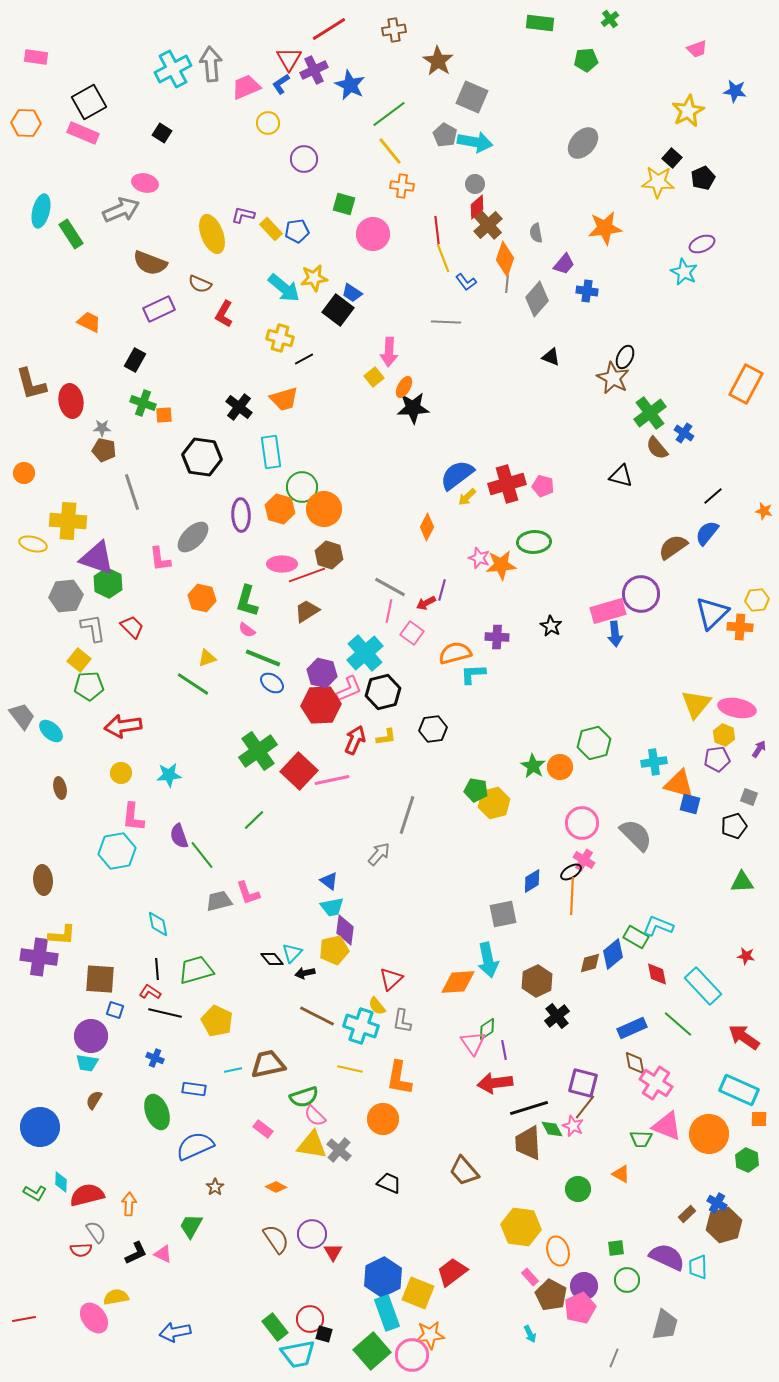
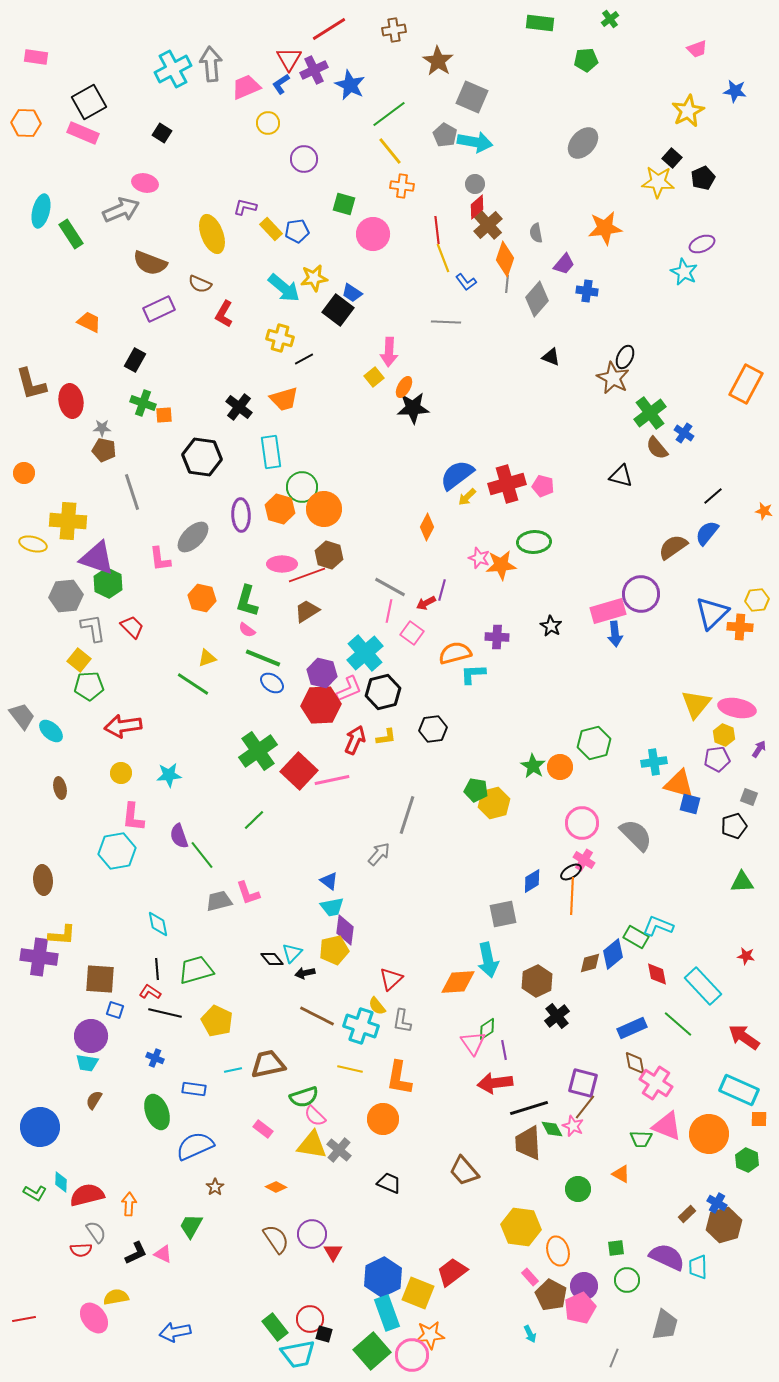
purple L-shape at (243, 215): moved 2 px right, 8 px up
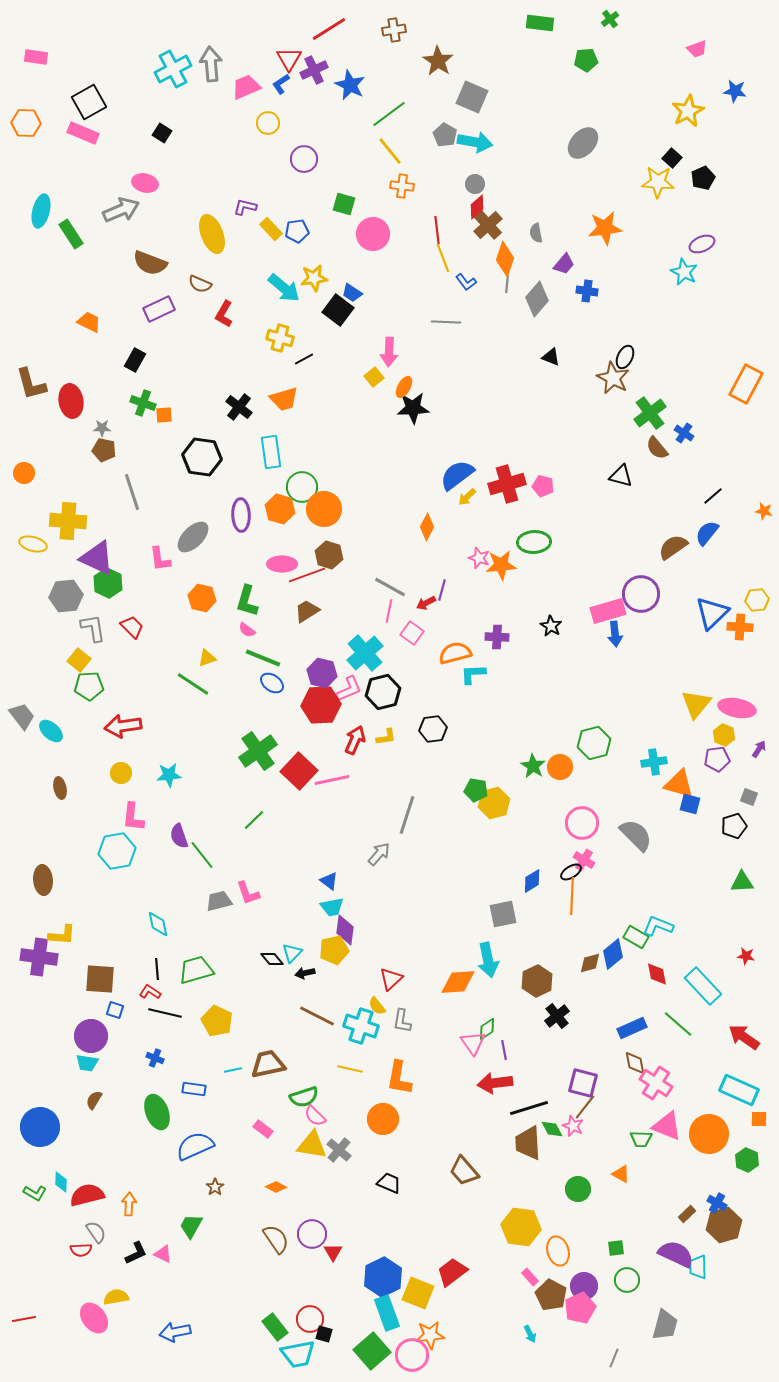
purple triangle at (97, 558): rotated 6 degrees clockwise
purple semicircle at (667, 1257): moved 9 px right, 3 px up
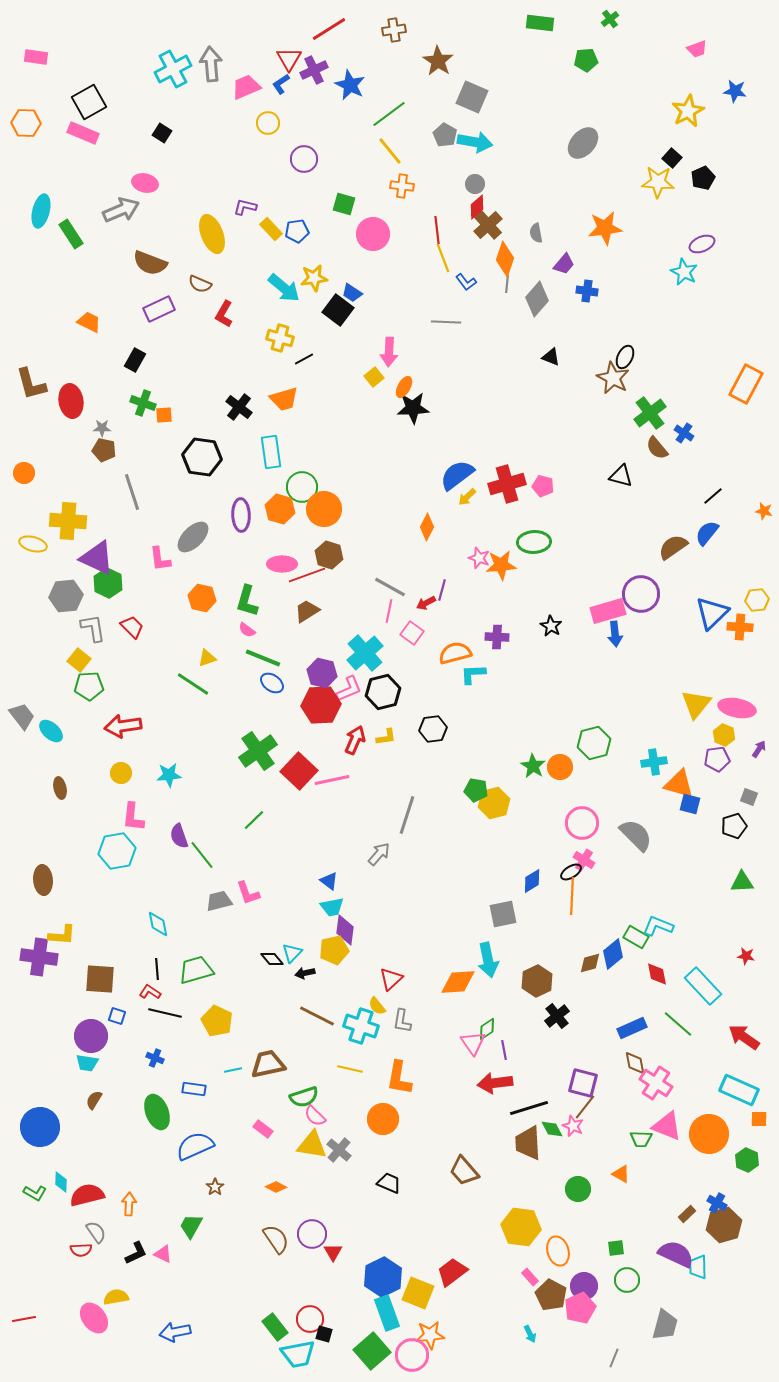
blue square at (115, 1010): moved 2 px right, 6 px down
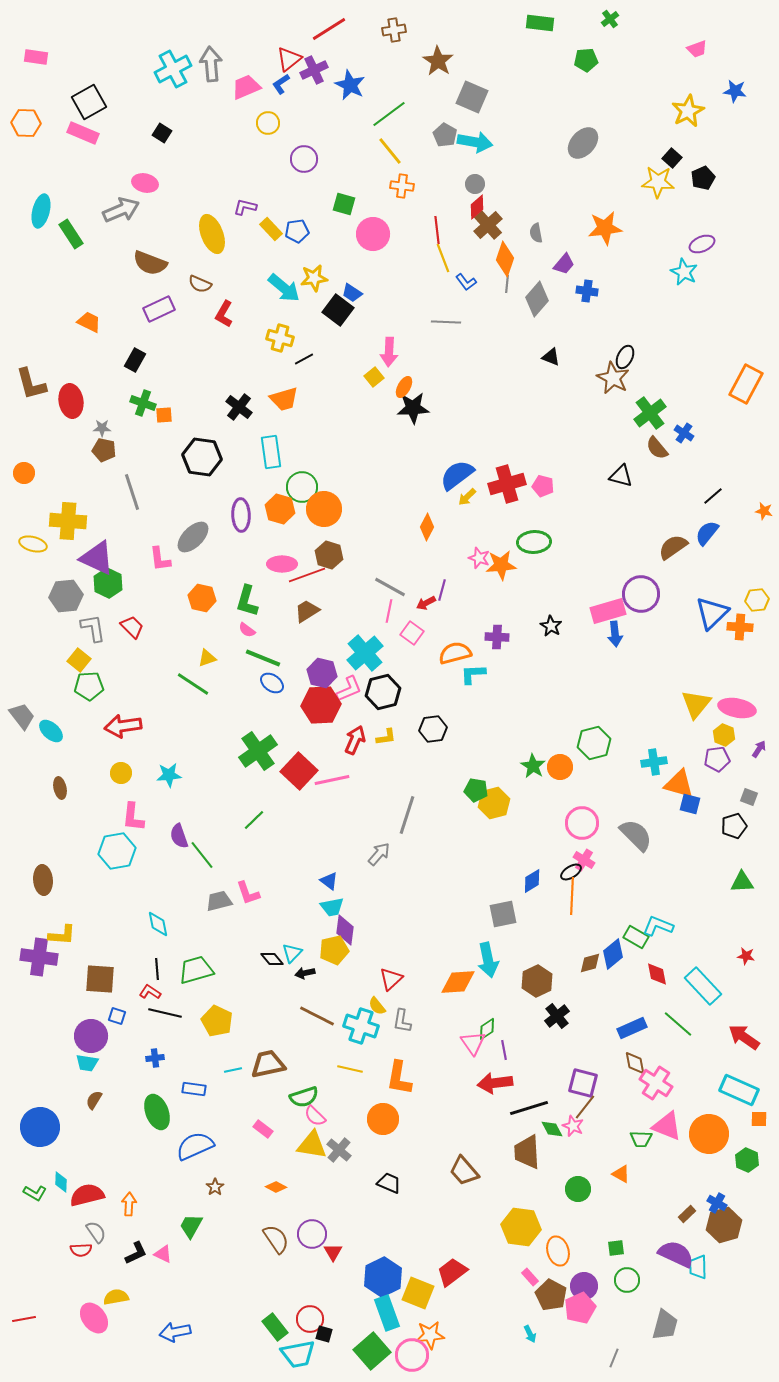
red triangle at (289, 59): rotated 20 degrees clockwise
blue cross at (155, 1058): rotated 30 degrees counterclockwise
brown trapezoid at (528, 1143): moved 1 px left, 9 px down
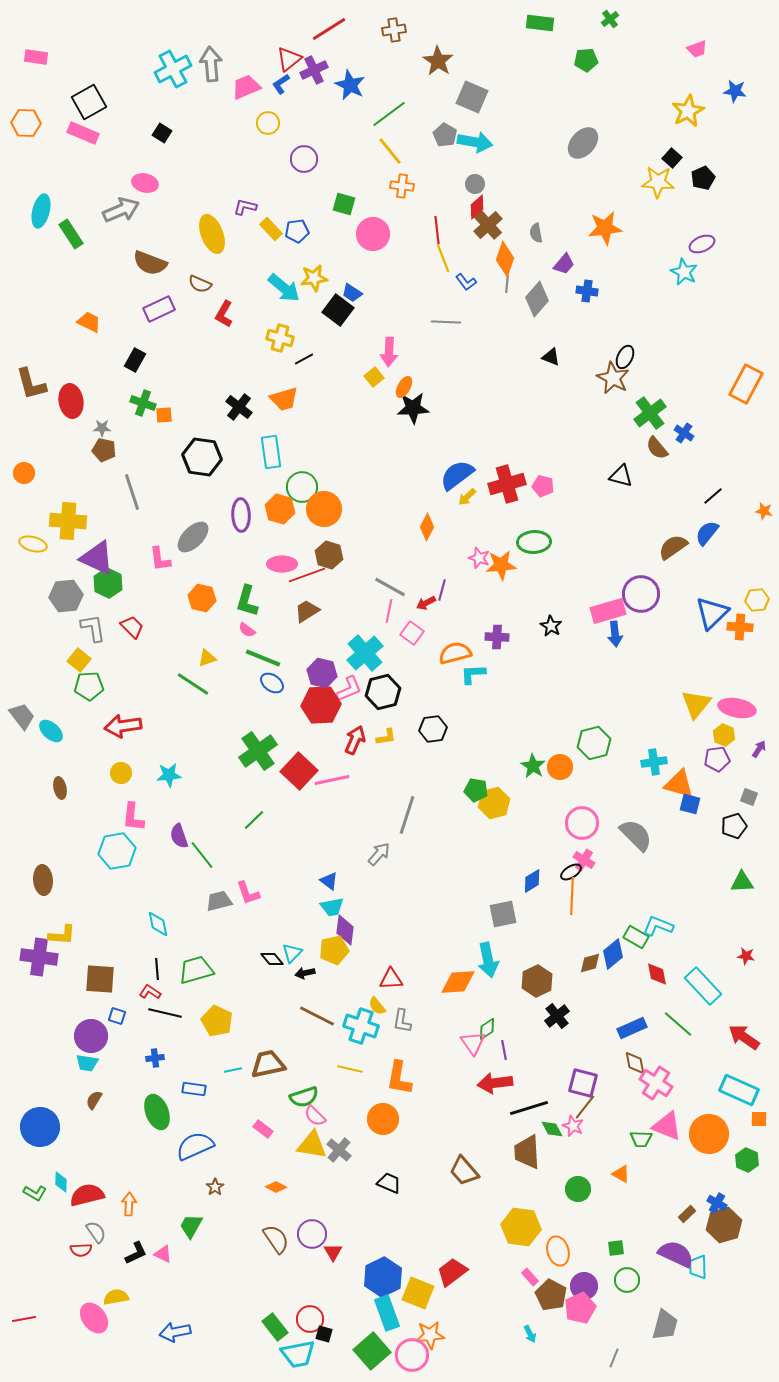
red triangle at (391, 979): rotated 40 degrees clockwise
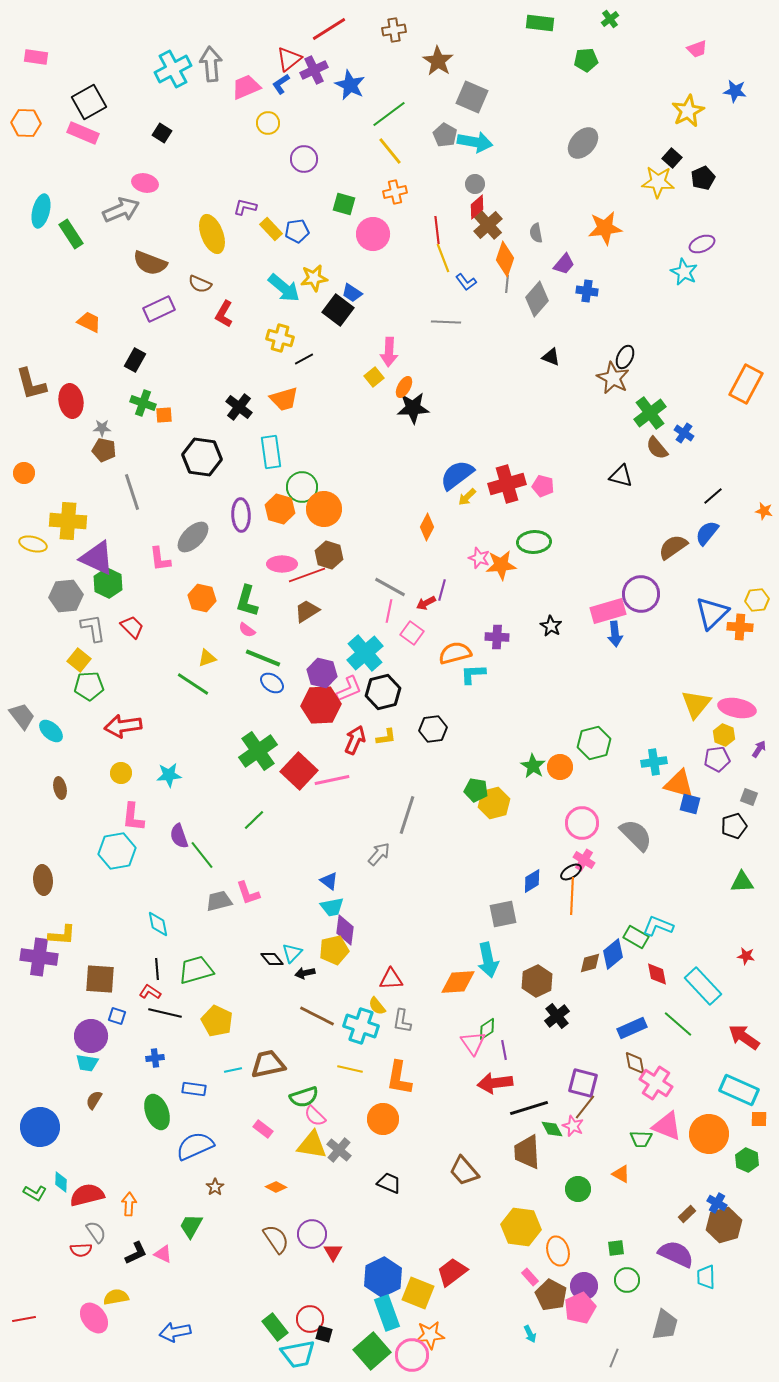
orange cross at (402, 186): moved 7 px left, 6 px down; rotated 20 degrees counterclockwise
cyan trapezoid at (698, 1267): moved 8 px right, 10 px down
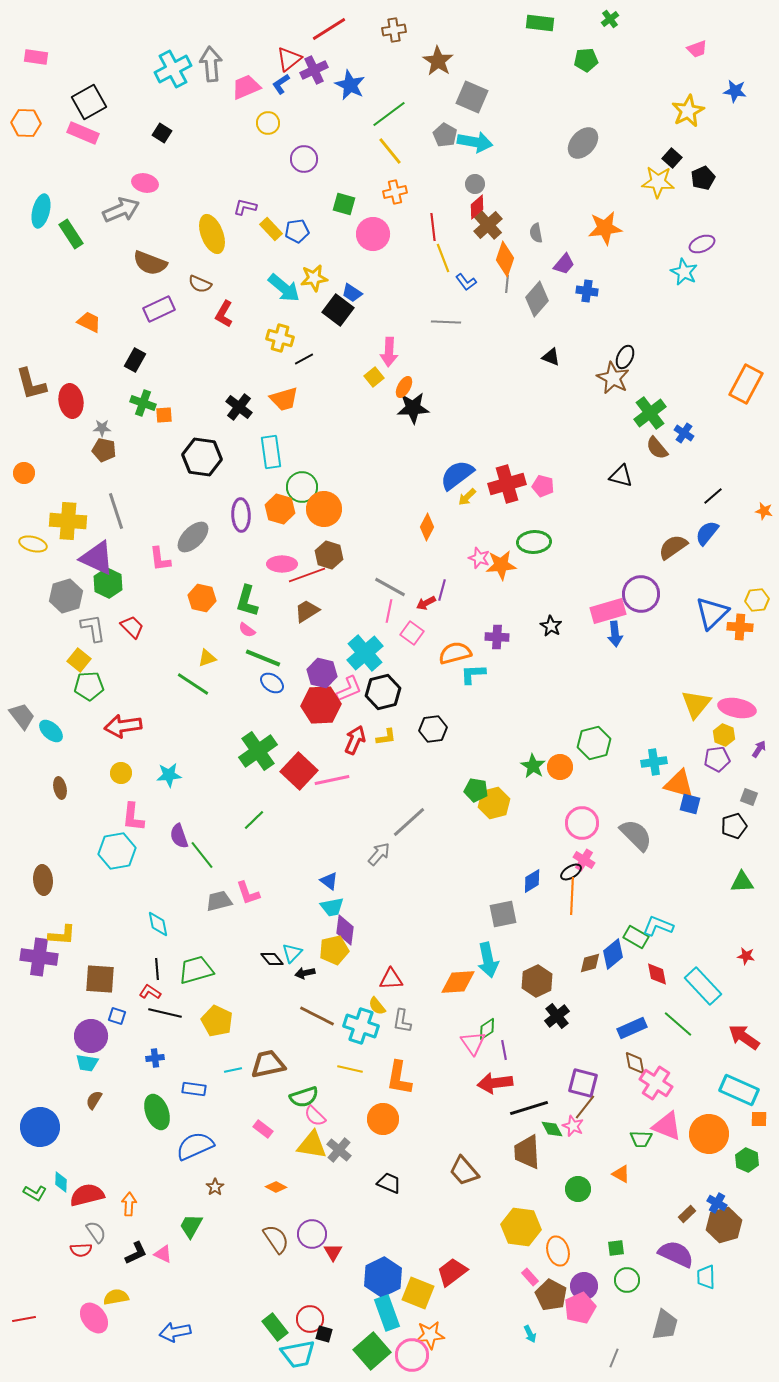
red line at (437, 230): moved 4 px left, 3 px up
gray line at (132, 492): moved 16 px left, 19 px down
gray hexagon at (66, 596): rotated 12 degrees counterclockwise
gray line at (407, 815): moved 2 px right, 7 px down; rotated 30 degrees clockwise
